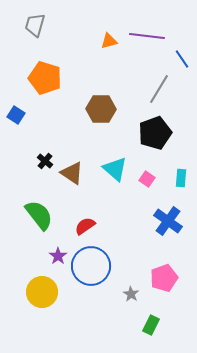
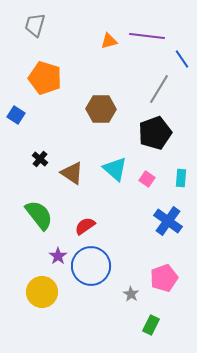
black cross: moved 5 px left, 2 px up
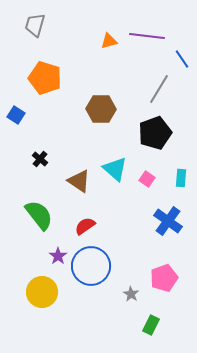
brown triangle: moved 7 px right, 8 px down
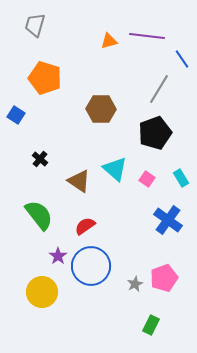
cyan rectangle: rotated 36 degrees counterclockwise
blue cross: moved 1 px up
gray star: moved 4 px right, 10 px up; rotated 14 degrees clockwise
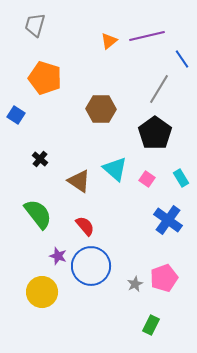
purple line: rotated 20 degrees counterclockwise
orange triangle: rotated 24 degrees counterclockwise
black pentagon: rotated 16 degrees counterclockwise
green semicircle: moved 1 px left, 1 px up
red semicircle: rotated 85 degrees clockwise
purple star: rotated 18 degrees counterclockwise
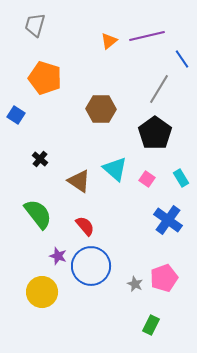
gray star: rotated 21 degrees counterclockwise
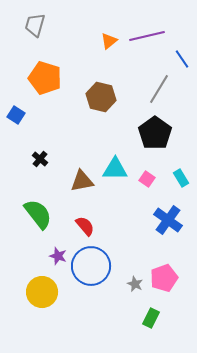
brown hexagon: moved 12 px up; rotated 12 degrees clockwise
cyan triangle: rotated 40 degrees counterclockwise
brown triangle: moved 3 px right; rotated 45 degrees counterclockwise
green rectangle: moved 7 px up
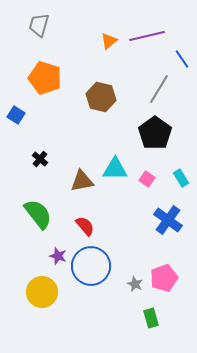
gray trapezoid: moved 4 px right
green rectangle: rotated 42 degrees counterclockwise
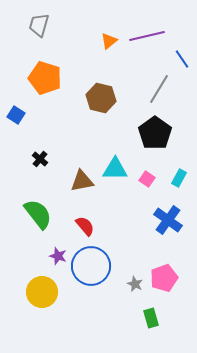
brown hexagon: moved 1 px down
cyan rectangle: moved 2 px left; rotated 60 degrees clockwise
